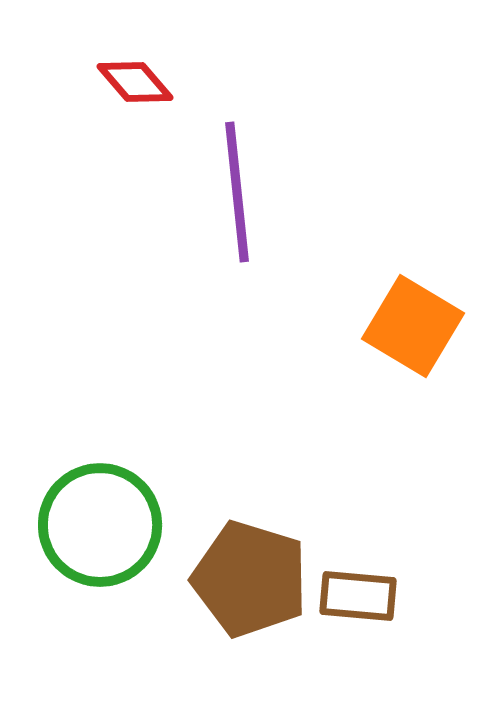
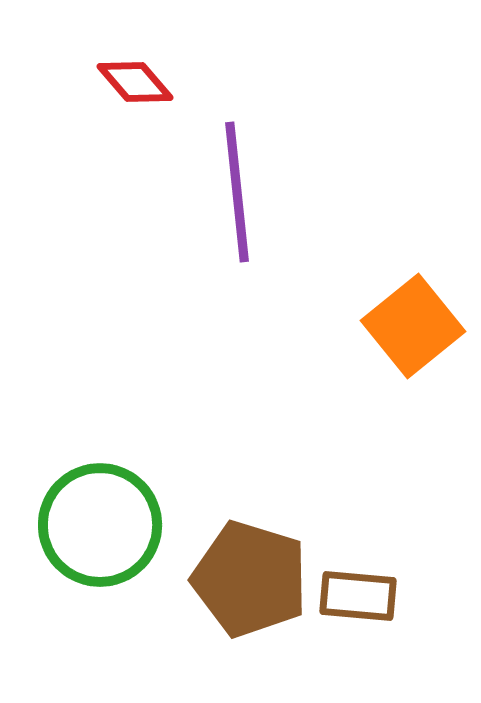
orange square: rotated 20 degrees clockwise
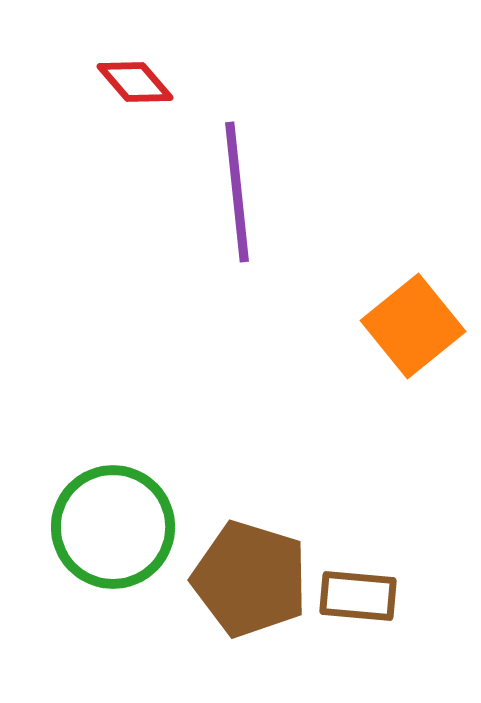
green circle: moved 13 px right, 2 px down
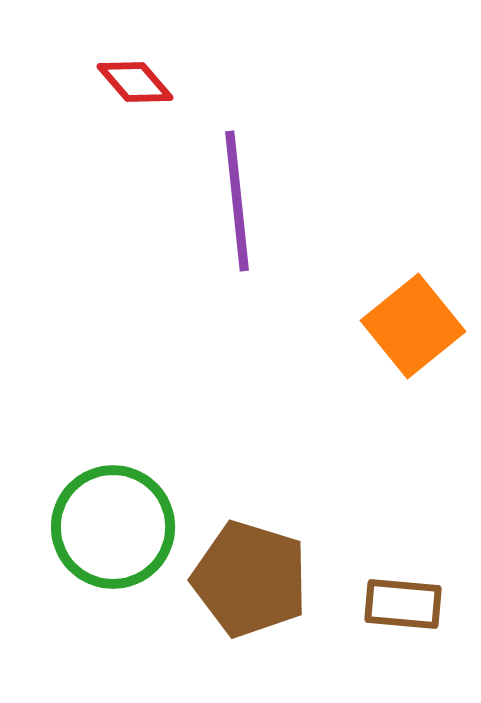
purple line: moved 9 px down
brown rectangle: moved 45 px right, 8 px down
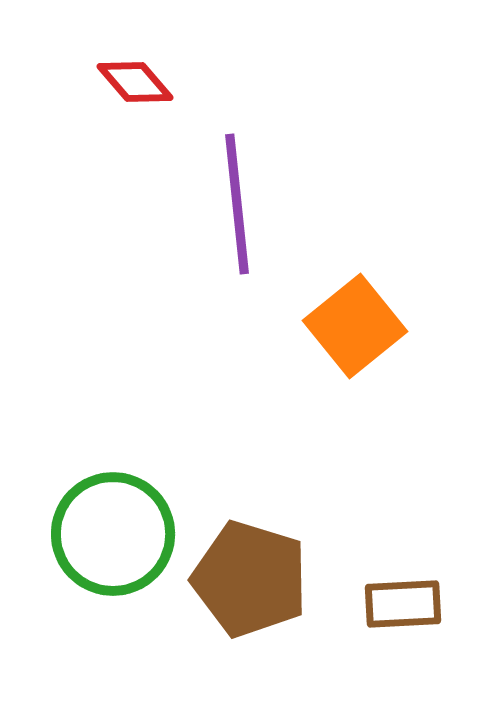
purple line: moved 3 px down
orange square: moved 58 px left
green circle: moved 7 px down
brown rectangle: rotated 8 degrees counterclockwise
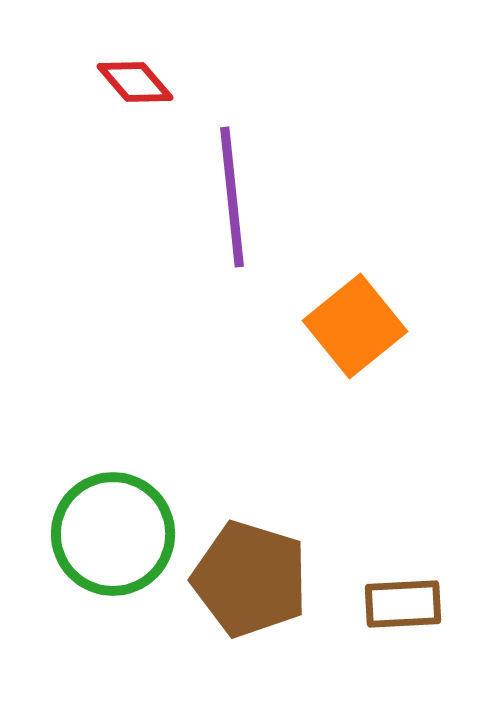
purple line: moved 5 px left, 7 px up
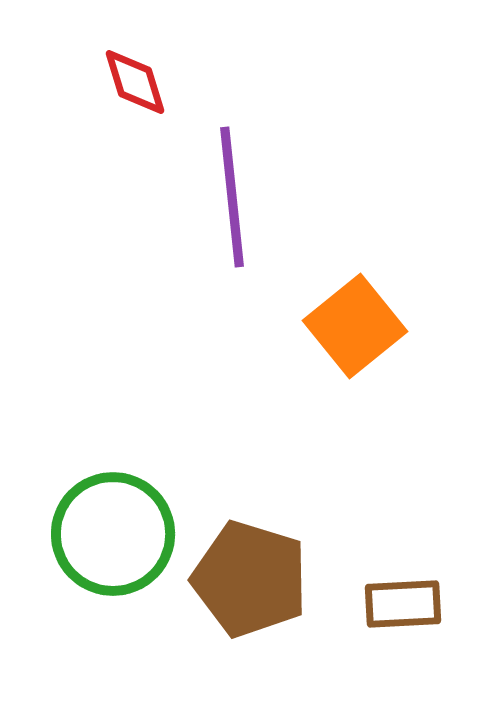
red diamond: rotated 24 degrees clockwise
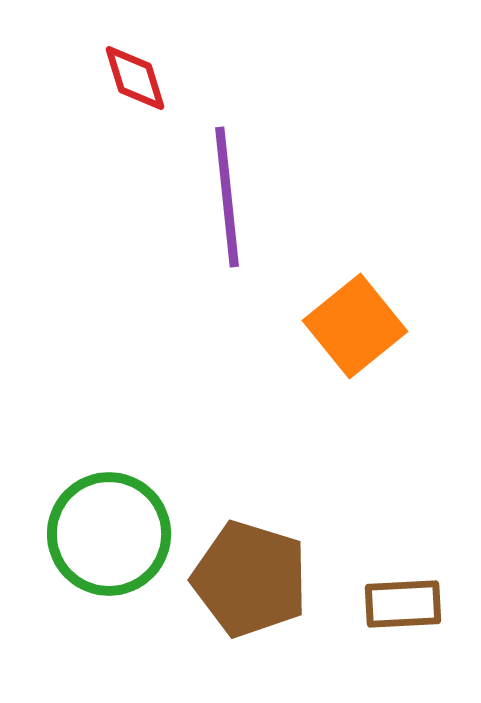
red diamond: moved 4 px up
purple line: moved 5 px left
green circle: moved 4 px left
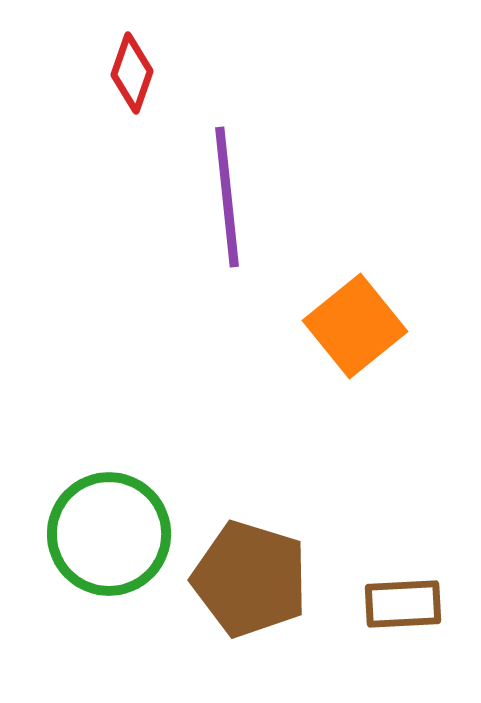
red diamond: moved 3 px left, 5 px up; rotated 36 degrees clockwise
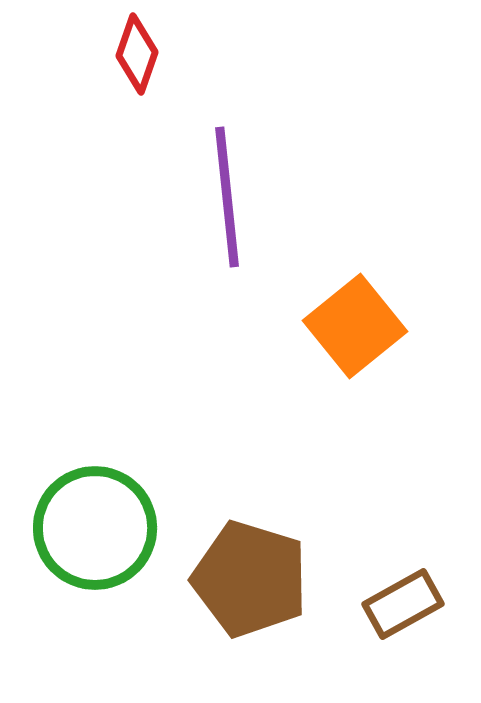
red diamond: moved 5 px right, 19 px up
green circle: moved 14 px left, 6 px up
brown rectangle: rotated 26 degrees counterclockwise
